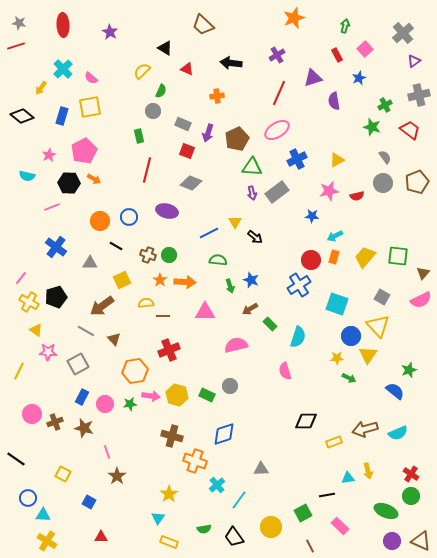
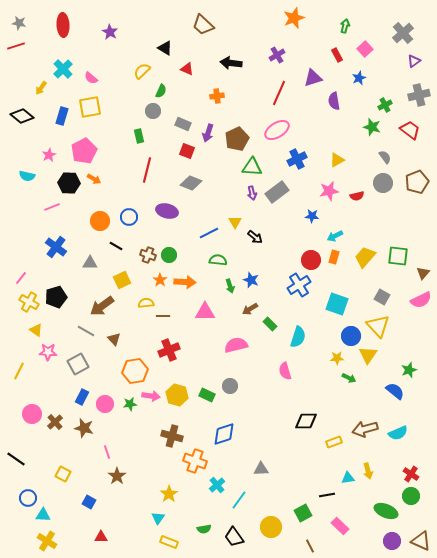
brown cross at (55, 422): rotated 21 degrees counterclockwise
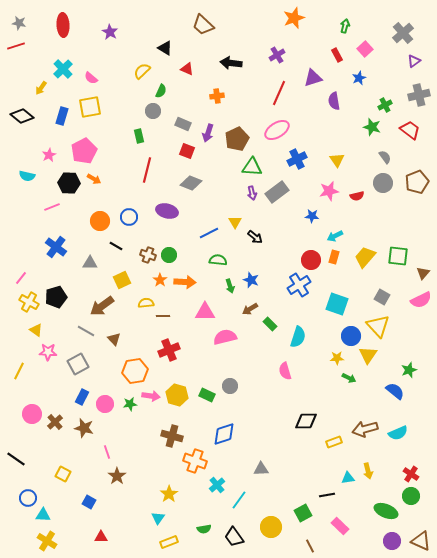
yellow triangle at (337, 160): rotated 35 degrees counterclockwise
pink semicircle at (236, 345): moved 11 px left, 8 px up
yellow rectangle at (169, 542): rotated 42 degrees counterclockwise
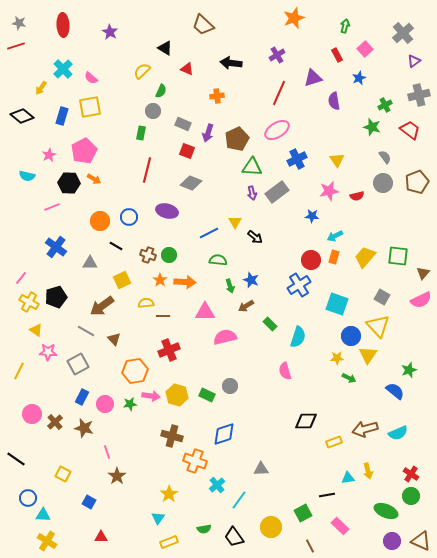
green rectangle at (139, 136): moved 2 px right, 3 px up; rotated 24 degrees clockwise
brown arrow at (250, 309): moved 4 px left, 3 px up
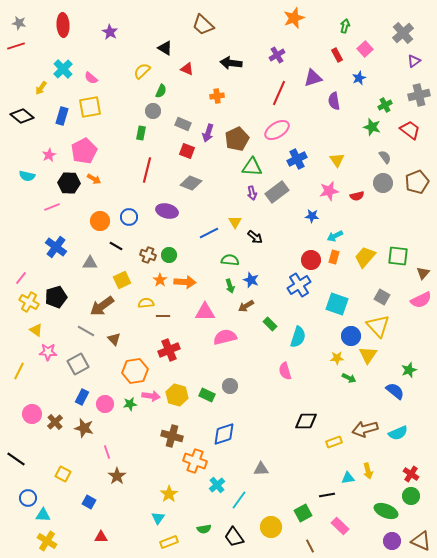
green semicircle at (218, 260): moved 12 px right
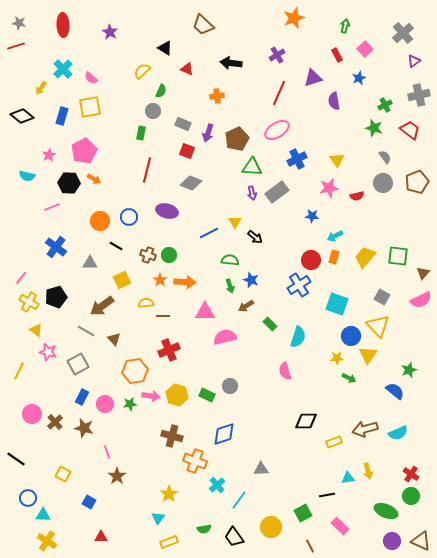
green star at (372, 127): moved 2 px right, 1 px down
pink star at (329, 191): moved 3 px up
pink star at (48, 352): rotated 12 degrees clockwise
